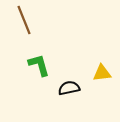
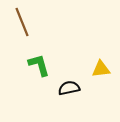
brown line: moved 2 px left, 2 px down
yellow triangle: moved 1 px left, 4 px up
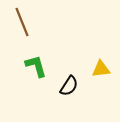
green L-shape: moved 3 px left, 1 px down
black semicircle: moved 2 px up; rotated 135 degrees clockwise
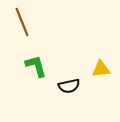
black semicircle: rotated 45 degrees clockwise
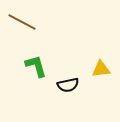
brown line: rotated 40 degrees counterclockwise
black semicircle: moved 1 px left, 1 px up
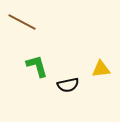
green L-shape: moved 1 px right
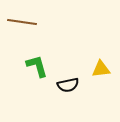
brown line: rotated 20 degrees counterclockwise
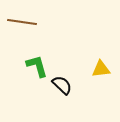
black semicircle: moved 6 px left; rotated 125 degrees counterclockwise
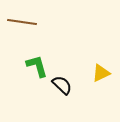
yellow triangle: moved 4 px down; rotated 18 degrees counterclockwise
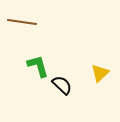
green L-shape: moved 1 px right
yellow triangle: moved 1 px left; rotated 18 degrees counterclockwise
